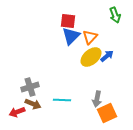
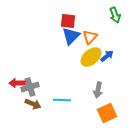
gray arrow: moved 1 px right, 9 px up
red arrow: moved 29 px up; rotated 21 degrees clockwise
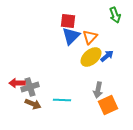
orange square: moved 1 px right, 8 px up
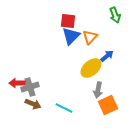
yellow ellipse: moved 11 px down
cyan line: moved 2 px right, 8 px down; rotated 24 degrees clockwise
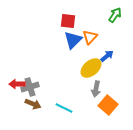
green arrow: rotated 126 degrees counterclockwise
blue triangle: moved 2 px right, 4 px down
red arrow: moved 1 px down
gray arrow: moved 2 px left, 1 px up
orange square: rotated 24 degrees counterclockwise
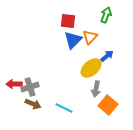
green arrow: moved 9 px left; rotated 14 degrees counterclockwise
red arrow: moved 3 px left
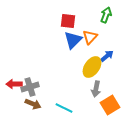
yellow ellipse: moved 1 px right, 1 px up; rotated 15 degrees counterclockwise
orange square: moved 2 px right; rotated 18 degrees clockwise
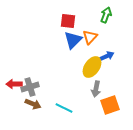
blue arrow: rotated 16 degrees clockwise
orange square: rotated 12 degrees clockwise
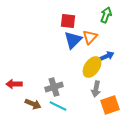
gray cross: moved 24 px right
cyan line: moved 6 px left, 2 px up
